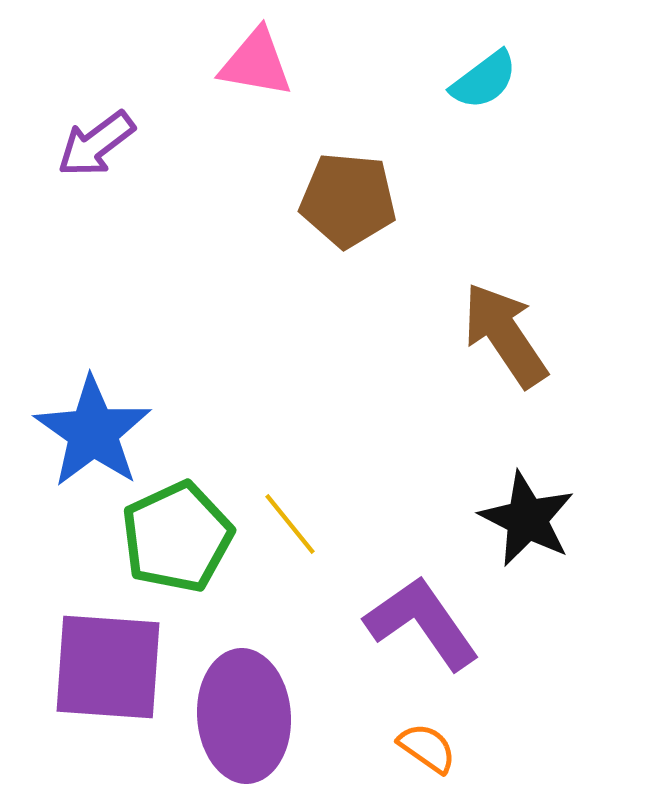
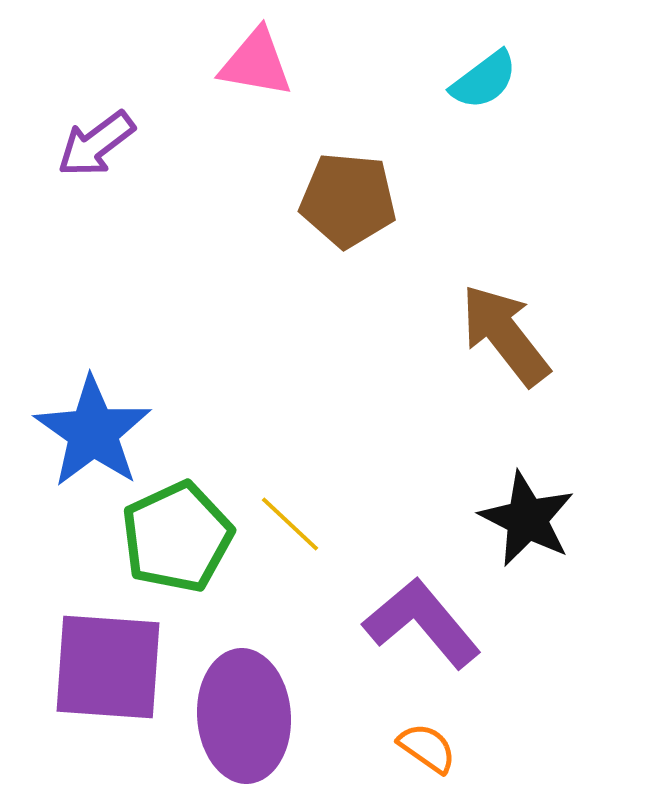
brown arrow: rotated 4 degrees counterclockwise
yellow line: rotated 8 degrees counterclockwise
purple L-shape: rotated 5 degrees counterclockwise
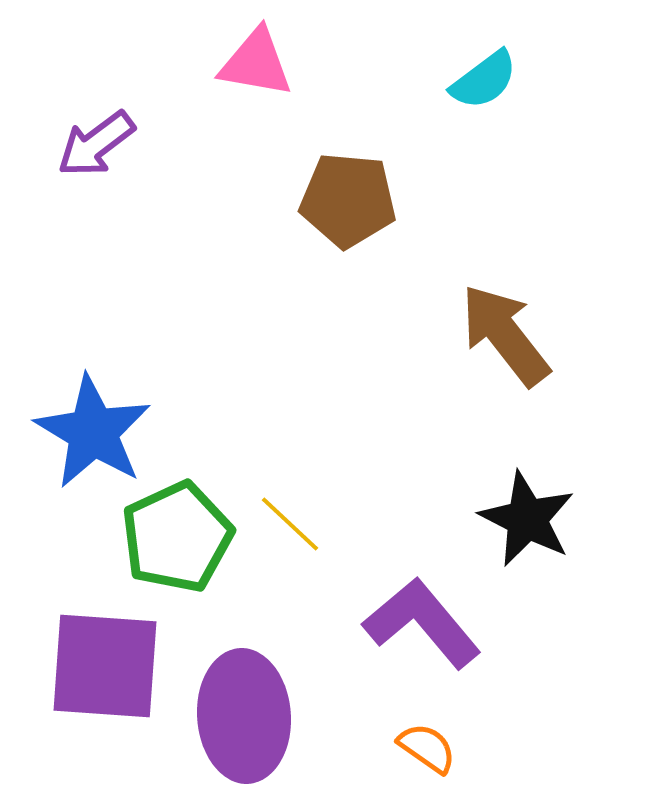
blue star: rotated 4 degrees counterclockwise
purple square: moved 3 px left, 1 px up
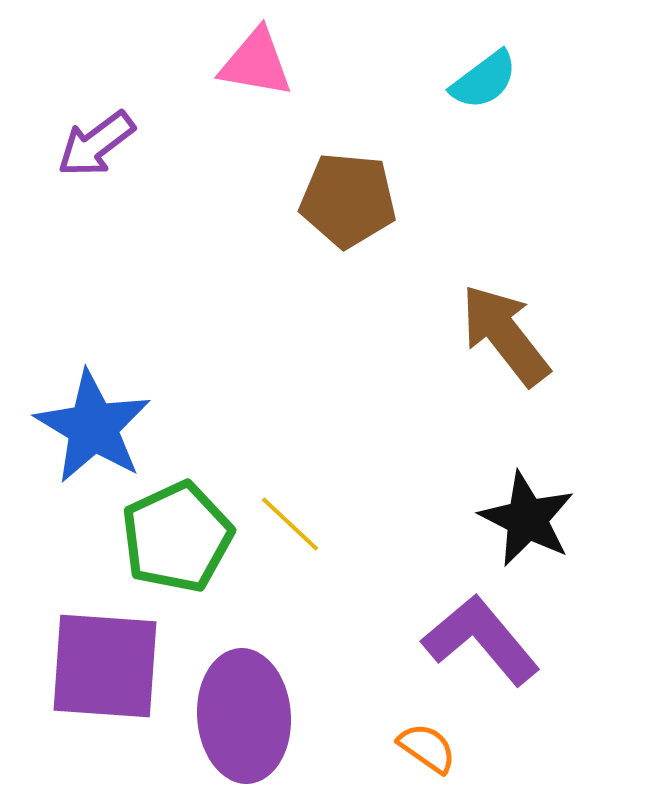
blue star: moved 5 px up
purple L-shape: moved 59 px right, 17 px down
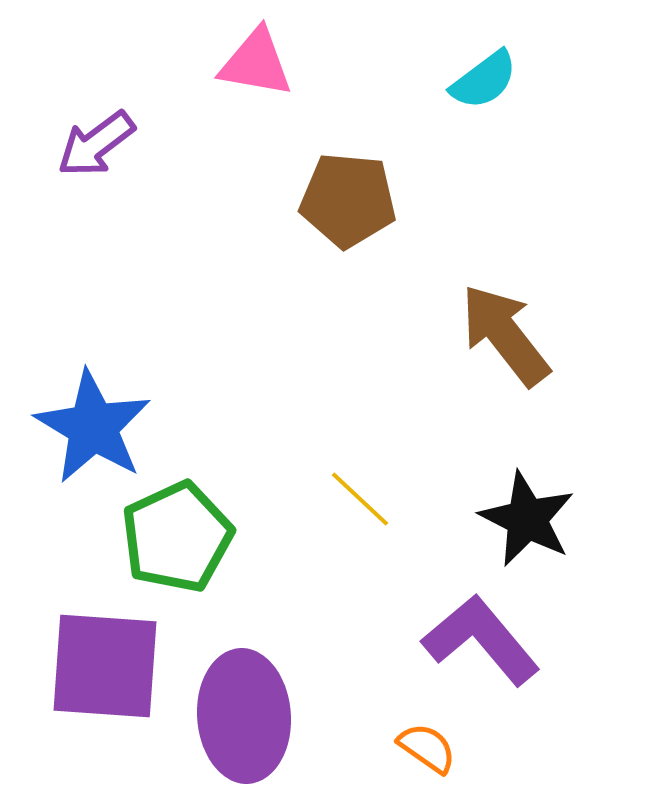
yellow line: moved 70 px right, 25 px up
